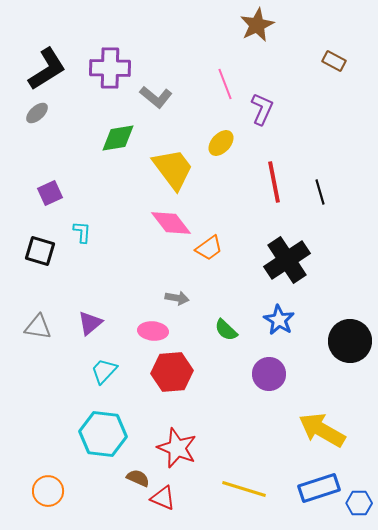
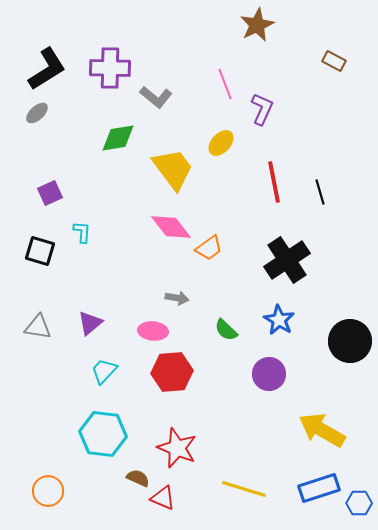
pink diamond: moved 4 px down
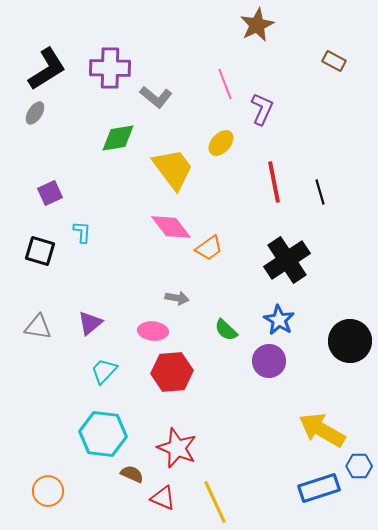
gray ellipse: moved 2 px left; rotated 15 degrees counterclockwise
purple circle: moved 13 px up
brown semicircle: moved 6 px left, 4 px up
yellow line: moved 29 px left, 13 px down; rotated 48 degrees clockwise
blue hexagon: moved 37 px up
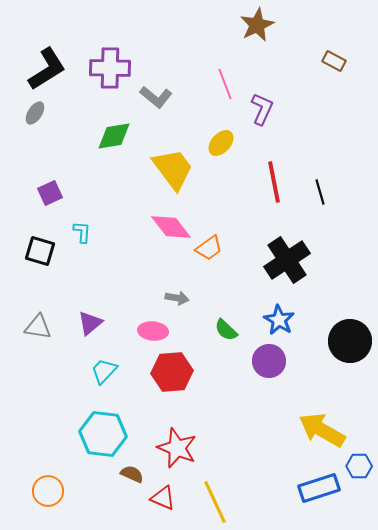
green diamond: moved 4 px left, 2 px up
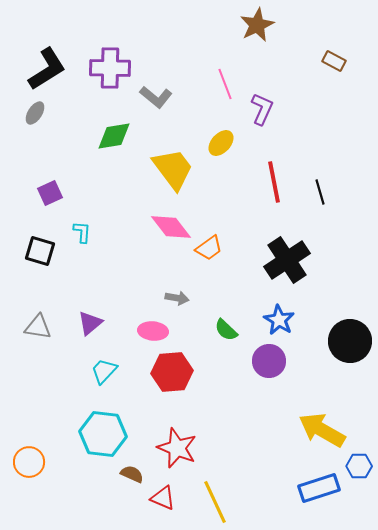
orange circle: moved 19 px left, 29 px up
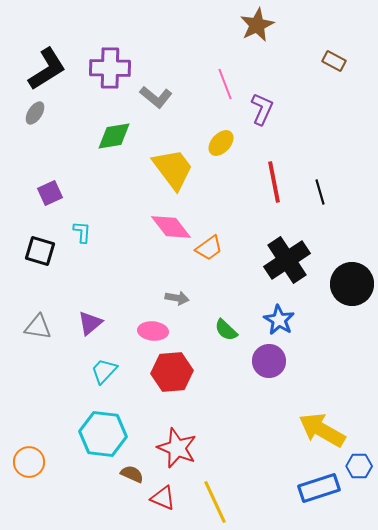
black circle: moved 2 px right, 57 px up
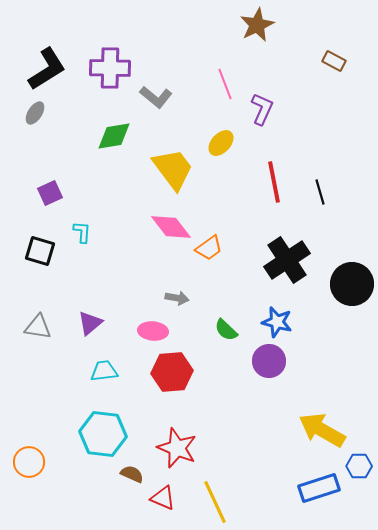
blue star: moved 2 px left, 2 px down; rotated 16 degrees counterclockwise
cyan trapezoid: rotated 40 degrees clockwise
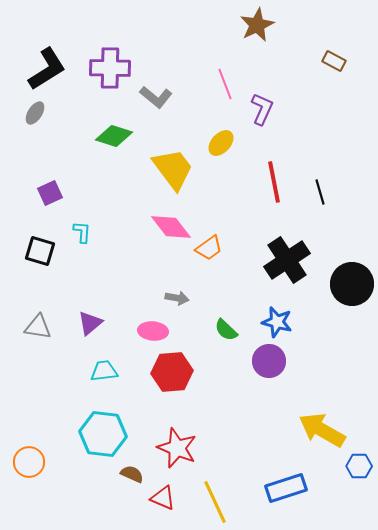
green diamond: rotated 27 degrees clockwise
blue rectangle: moved 33 px left
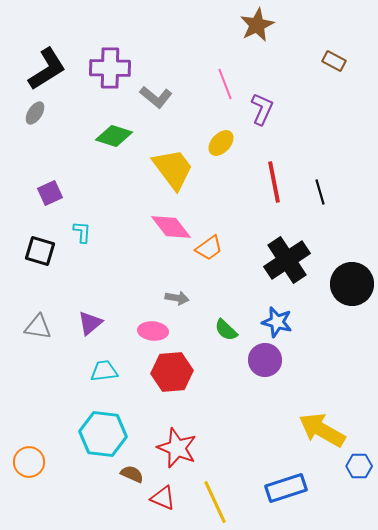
purple circle: moved 4 px left, 1 px up
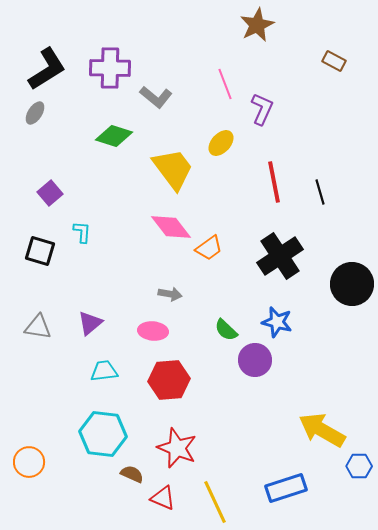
purple square: rotated 15 degrees counterclockwise
black cross: moved 7 px left, 4 px up
gray arrow: moved 7 px left, 4 px up
purple circle: moved 10 px left
red hexagon: moved 3 px left, 8 px down
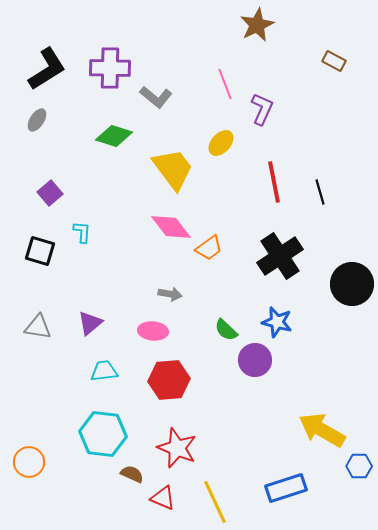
gray ellipse: moved 2 px right, 7 px down
